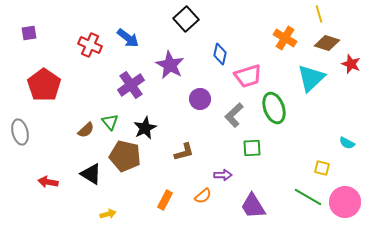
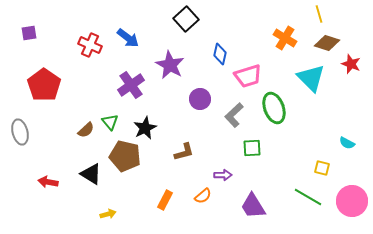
cyan triangle: rotated 32 degrees counterclockwise
pink circle: moved 7 px right, 1 px up
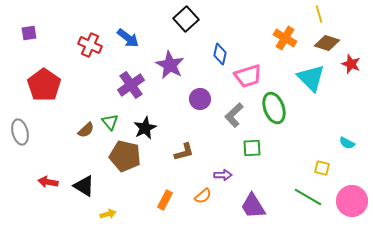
black triangle: moved 7 px left, 12 px down
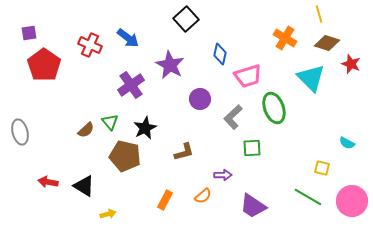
red pentagon: moved 20 px up
gray L-shape: moved 1 px left, 2 px down
purple trapezoid: rotated 24 degrees counterclockwise
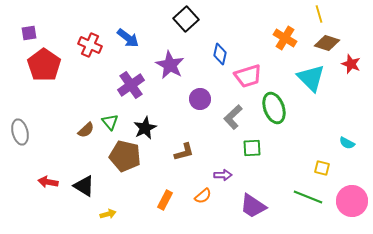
green line: rotated 8 degrees counterclockwise
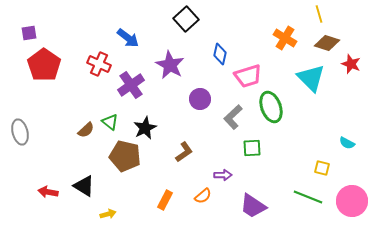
red cross: moved 9 px right, 19 px down
green ellipse: moved 3 px left, 1 px up
green triangle: rotated 12 degrees counterclockwise
brown L-shape: rotated 20 degrees counterclockwise
red arrow: moved 10 px down
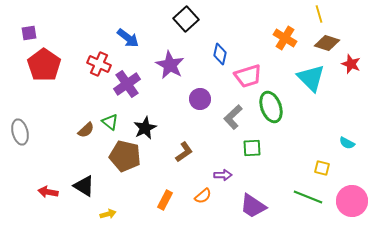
purple cross: moved 4 px left, 1 px up
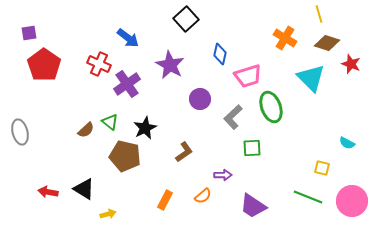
black triangle: moved 3 px down
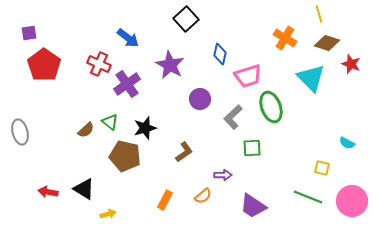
black star: rotated 10 degrees clockwise
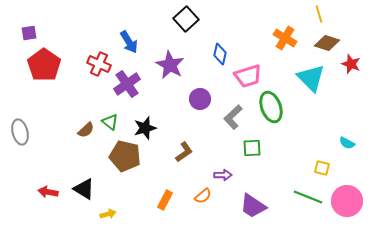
blue arrow: moved 1 px right, 4 px down; rotated 20 degrees clockwise
pink circle: moved 5 px left
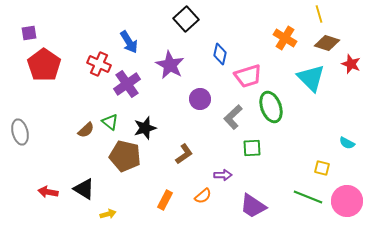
brown L-shape: moved 2 px down
